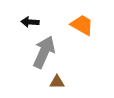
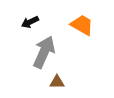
black arrow: rotated 30 degrees counterclockwise
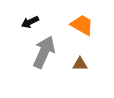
brown triangle: moved 23 px right, 18 px up
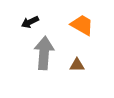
gray arrow: moved 1 px down; rotated 20 degrees counterclockwise
brown triangle: moved 3 px left, 1 px down
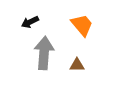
orange trapezoid: rotated 20 degrees clockwise
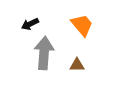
black arrow: moved 2 px down
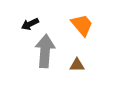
gray arrow: moved 1 px right, 2 px up
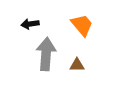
black arrow: rotated 18 degrees clockwise
gray arrow: moved 1 px right, 3 px down
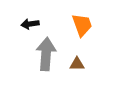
orange trapezoid: rotated 20 degrees clockwise
brown triangle: moved 1 px up
